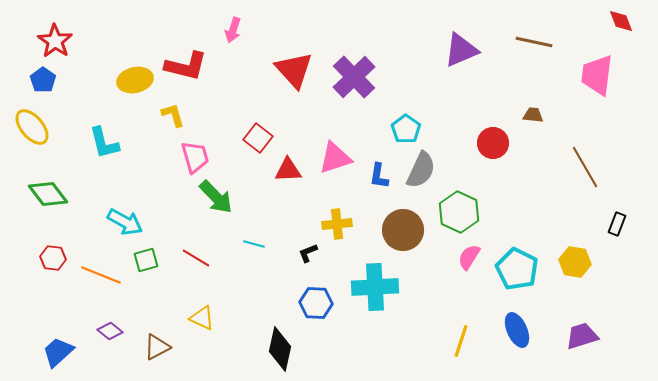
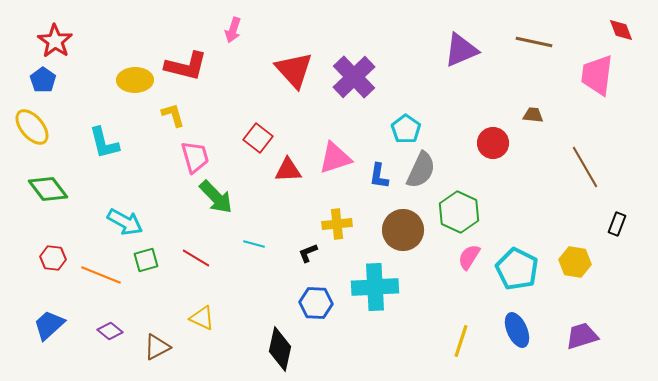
red diamond at (621, 21): moved 9 px down
yellow ellipse at (135, 80): rotated 12 degrees clockwise
green diamond at (48, 194): moved 5 px up
blue trapezoid at (58, 352): moved 9 px left, 27 px up
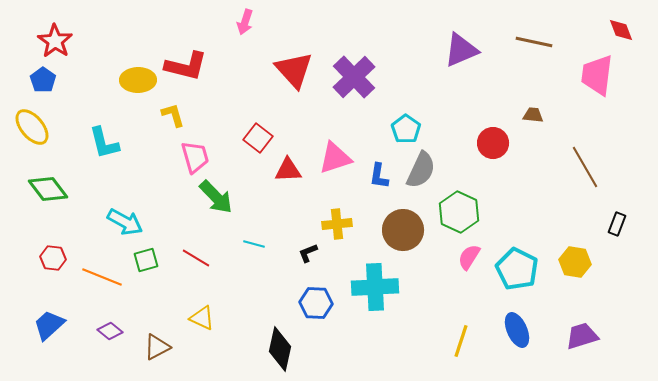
pink arrow at (233, 30): moved 12 px right, 8 px up
yellow ellipse at (135, 80): moved 3 px right
orange line at (101, 275): moved 1 px right, 2 px down
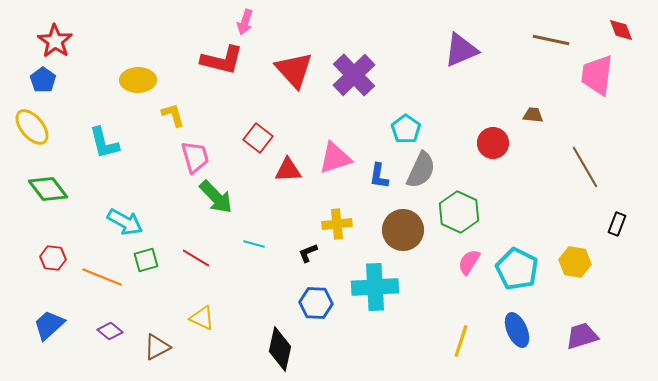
brown line at (534, 42): moved 17 px right, 2 px up
red L-shape at (186, 66): moved 36 px right, 6 px up
purple cross at (354, 77): moved 2 px up
pink semicircle at (469, 257): moved 5 px down
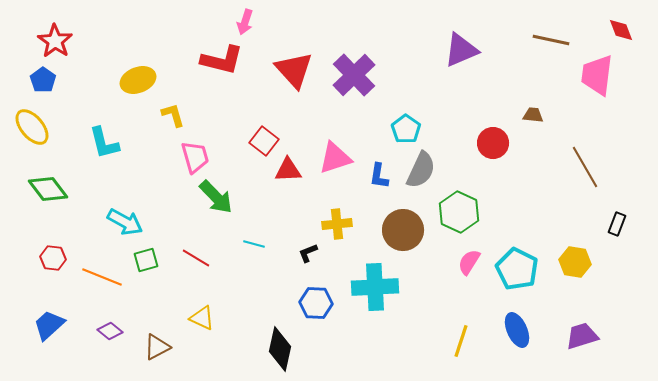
yellow ellipse at (138, 80): rotated 20 degrees counterclockwise
red square at (258, 138): moved 6 px right, 3 px down
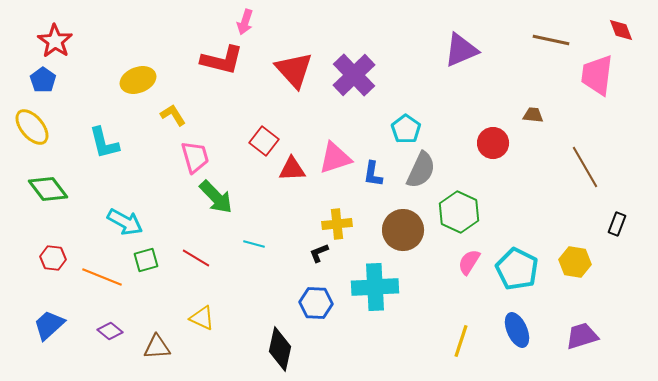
yellow L-shape at (173, 115): rotated 16 degrees counterclockwise
red triangle at (288, 170): moved 4 px right, 1 px up
blue L-shape at (379, 176): moved 6 px left, 2 px up
black L-shape at (308, 253): moved 11 px right
brown triangle at (157, 347): rotated 24 degrees clockwise
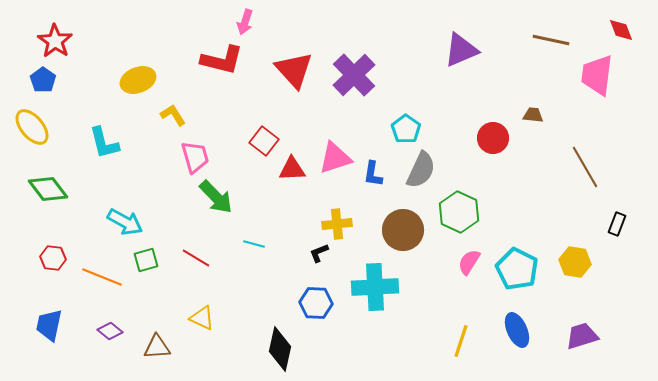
red circle at (493, 143): moved 5 px up
blue trapezoid at (49, 325): rotated 36 degrees counterclockwise
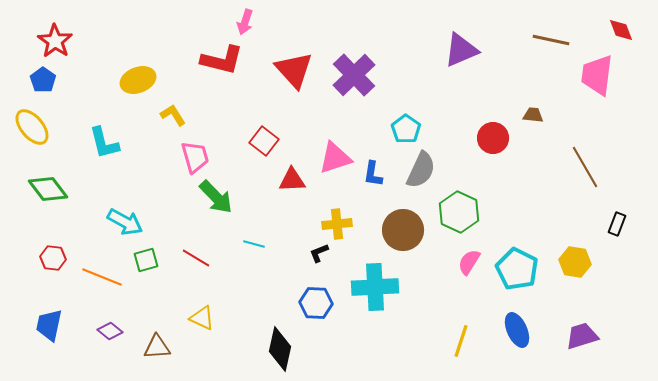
red triangle at (292, 169): moved 11 px down
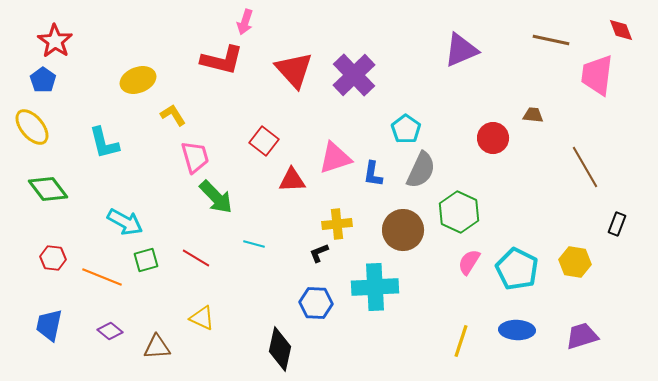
blue ellipse at (517, 330): rotated 64 degrees counterclockwise
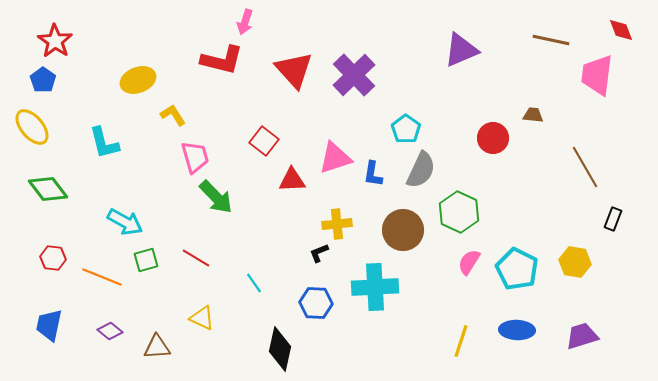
black rectangle at (617, 224): moved 4 px left, 5 px up
cyan line at (254, 244): moved 39 px down; rotated 40 degrees clockwise
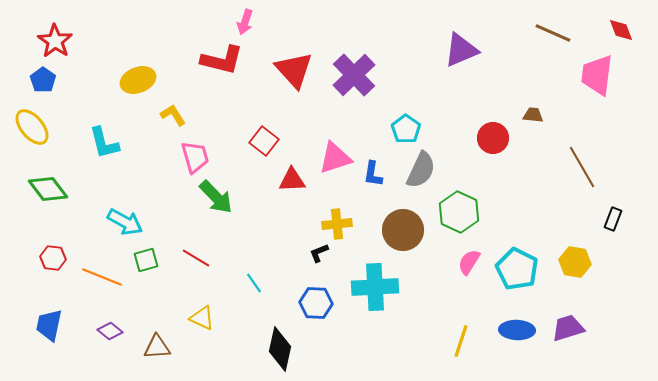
brown line at (551, 40): moved 2 px right, 7 px up; rotated 12 degrees clockwise
brown line at (585, 167): moved 3 px left
purple trapezoid at (582, 336): moved 14 px left, 8 px up
